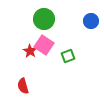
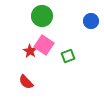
green circle: moved 2 px left, 3 px up
red semicircle: moved 3 px right, 4 px up; rotated 28 degrees counterclockwise
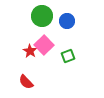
blue circle: moved 24 px left
pink square: rotated 12 degrees clockwise
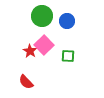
green square: rotated 24 degrees clockwise
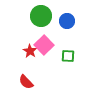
green circle: moved 1 px left
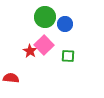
green circle: moved 4 px right, 1 px down
blue circle: moved 2 px left, 3 px down
red semicircle: moved 15 px left, 4 px up; rotated 140 degrees clockwise
